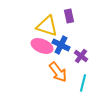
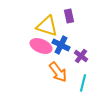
pink ellipse: moved 1 px left
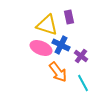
purple rectangle: moved 1 px down
yellow triangle: moved 1 px up
pink ellipse: moved 2 px down
cyan line: rotated 42 degrees counterclockwise
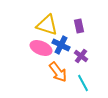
purple rectangle: moved 10 px right, 9 px down
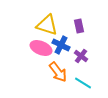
cyan line: rotated 30 degrees counterclockwise
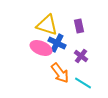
blue cross: moved 4 px left, 2 px up
orange arrow: moved 2 px right, 1 px down
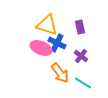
purple rectangle: moved 1 px right, 1 px down
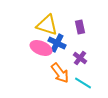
purple cross: moved 1 px left, 2 px down
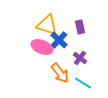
blue cross: moved 2 px right, 3 px up; rotated 18 degrees clockwise
pink ellipse: moved 1 px right, 1 px up
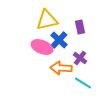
yellow triangle: moved 5 px up; rotated 30 degrees counterclockwise
orange arrow: moved 1 px right, 5 px up; rotated 130 degrees clockwise
